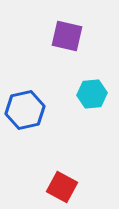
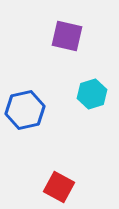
cyan hexagon: rotated 12 degrees counterclockwise
red square: moved 3 px left
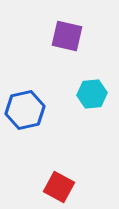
cyan hexagon: rotated 12 degrees clockwise
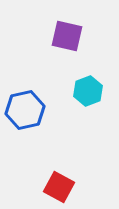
cyan hexagon: moved 4 px left, 3 px up; rotated 16 degrees counterclockwise
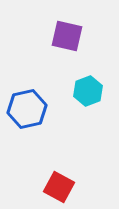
blue hexagon: moved 2 px right, 1 px up
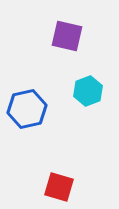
red square: rotated 12 degrees counterclockwise
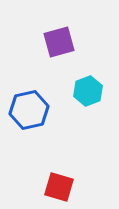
purple square: moved 8 px left, 6 px down; rotated 28 degrees counterclockwise
blue hexagon: moved 2 px right, 1 px down
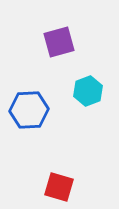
blue hexagon: rotated 9 degrees clockwise
